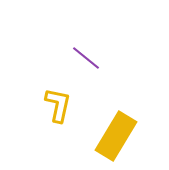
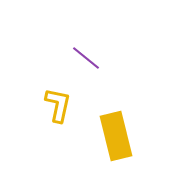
yellow rectangle: rotated 45 degrees counterclockwise
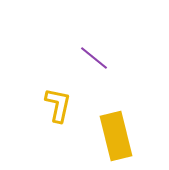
purple line: moved 8 px right
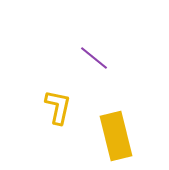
yellow L-shape: moved 2 px down
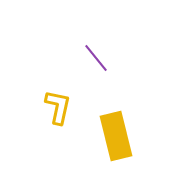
purple line: moved 2 px right; rotated 12 degrees clockwise
